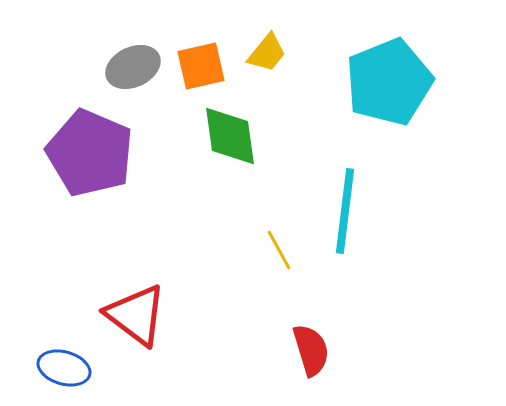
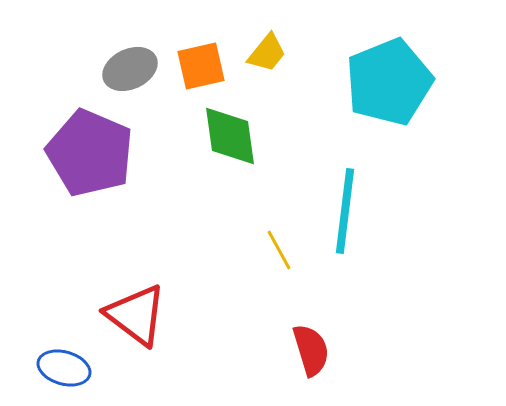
gray ellipse: moved 3 px left, 2 px down
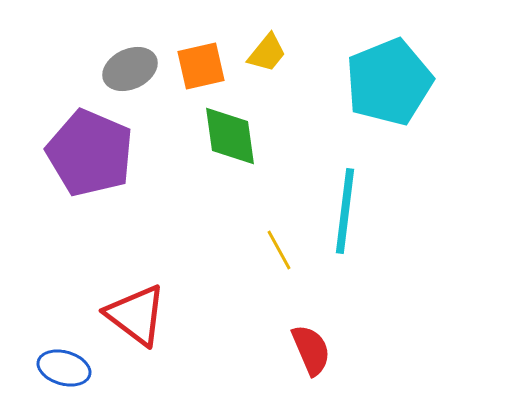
red semicircle: rotated 6 degrees counterclockwise
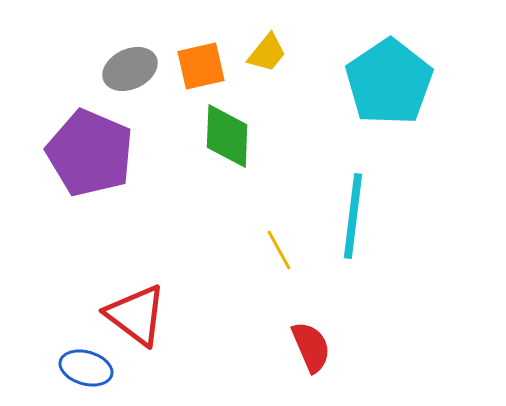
cyan pentagon: rotated 12 degrees counterclockwise
green diamond: moved 3 px left; rotated 10 degrees clockwise
cyan line: moved 8 px right, 5 px down
red semicircle: moved 3 px up
blue ellipse: moved 22 px right
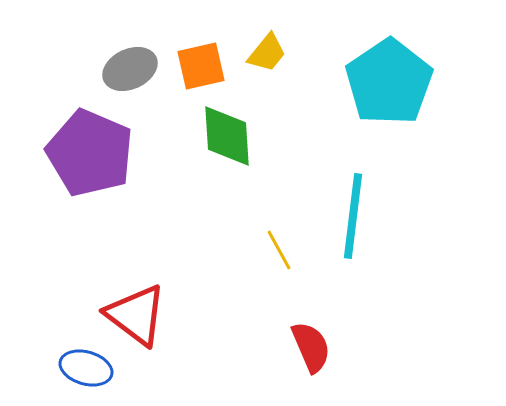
green diamond: rotated 6 degrees counterclockwise
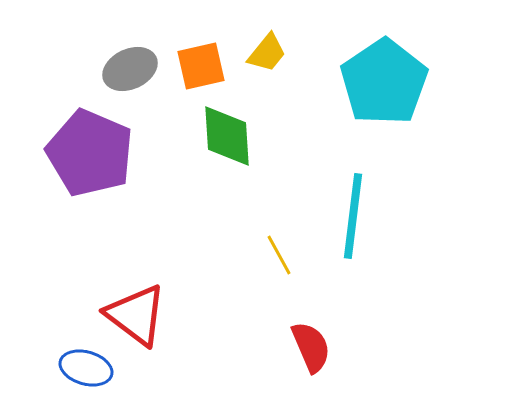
cyan pentagon: moved 5 px left
yellow line: moved 5 px down
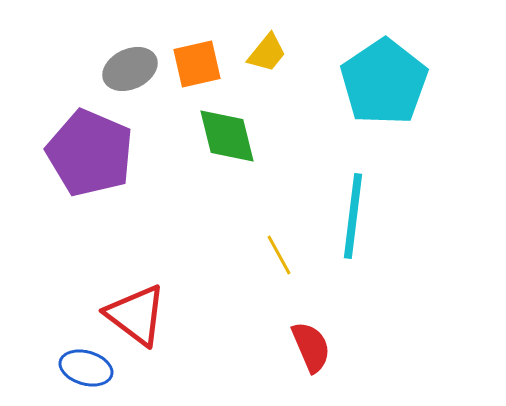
orange square: moved 4 px left, 2 px up
green diamond: rotated 10 degrees counterclockwise
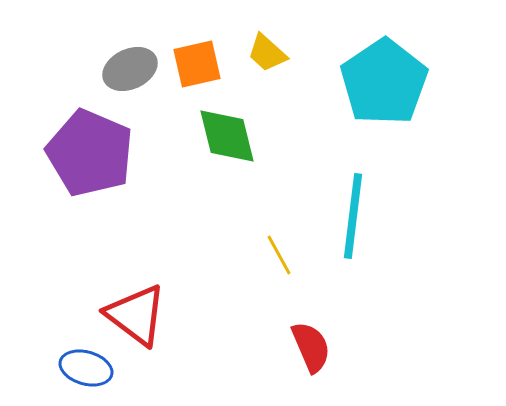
yellow trapezoid: rotated 93 degrees clockwise
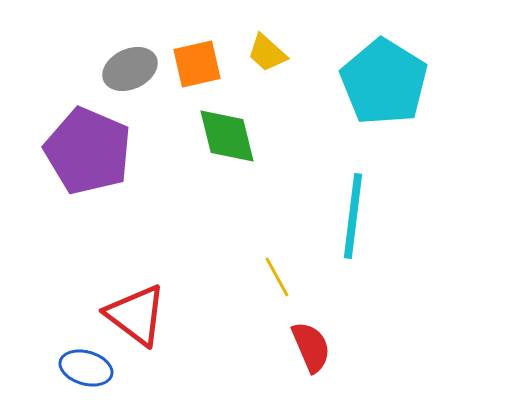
cyan pentagon: rotated 6 degrees counterclockwise
purple pentagon: moved 2 px left, 2 px up
yellow line: moved 2 px left, 22 px down
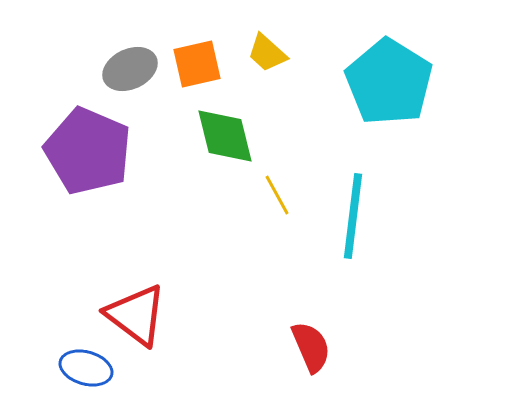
cyan pentagon: moved 5 px right
green diamond: moved 2 px left
yellow line: moved 82 px up
